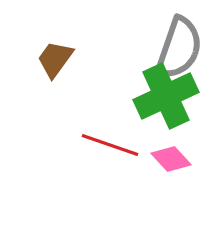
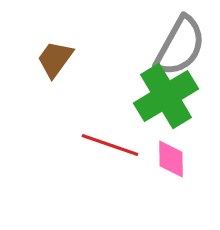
gray semicircle: moved 1 px right, 2 px up; rotated 10 degrees clockwise
green cross: rotated 6 degrees counterclockwise
pink diamond: rotated 42 degrees clockwise
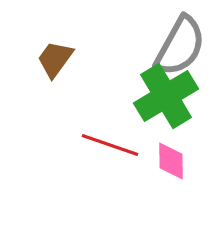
pink diamond: moved 2 px down
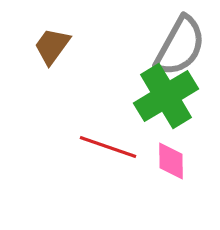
brown trapezoid: moved 3 px left, 13 px up
red line: moved 2 px left, 2 px down
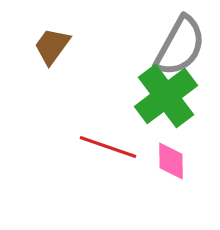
green cross: rotated 6 degrees counterclockwise
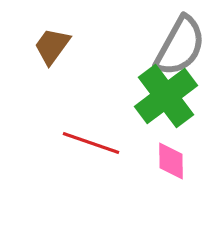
red line: moved 17 px left, 4 px up
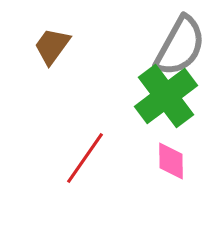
red line: moved 6 px left, 15 px down; rotated 74 degrees counterclockwise
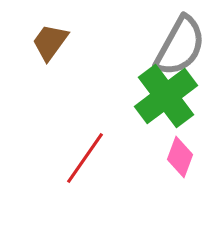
brown trapezoid: moved 2 px left, 4 px up
pink diamond: moved 9 px right, 4 px up; rotated 21 degrees clockwise
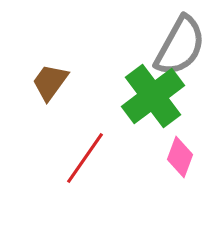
brown trapezoid: moved 40 px down
green cross: moved 13 px left
